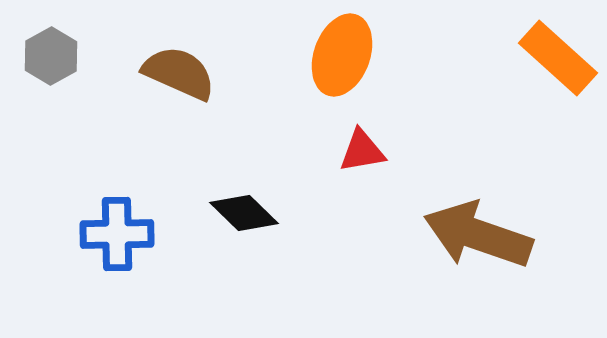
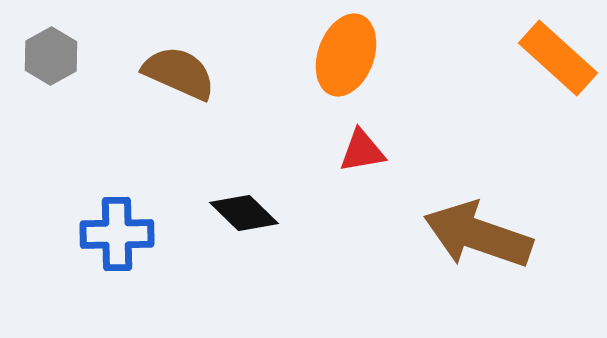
orange ellipse: moved 4 px right
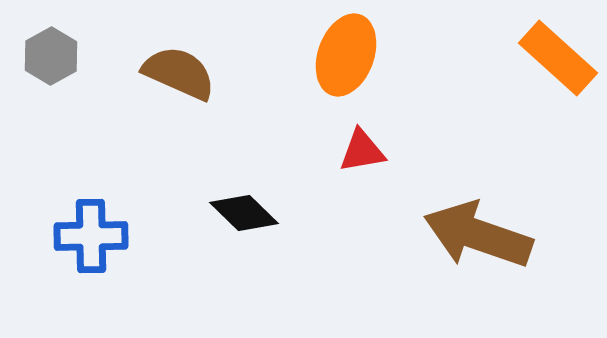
blue cross: moved 26 px left, 2 px down
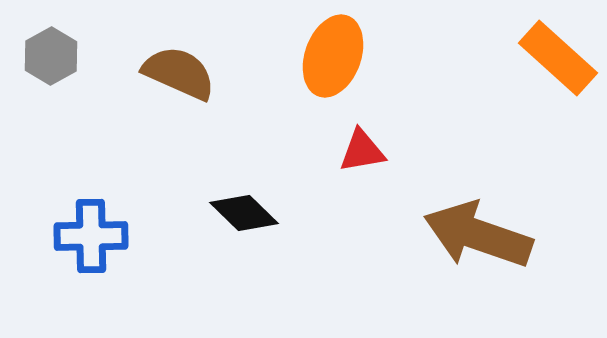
orange ellipse: moved 13 px left, 1 px down
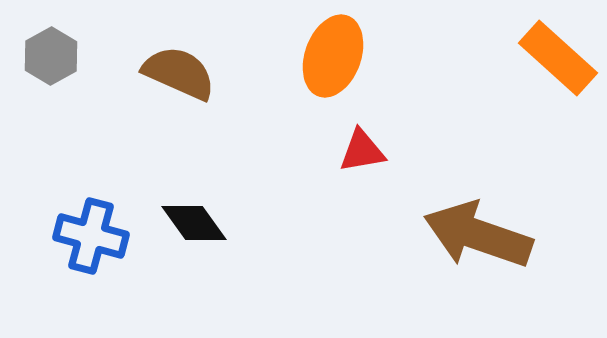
black diamond: moved 50 px left, 10 px down; rotated 10 degrees clockwise
blue cross: rotated 16 degrees clockwise
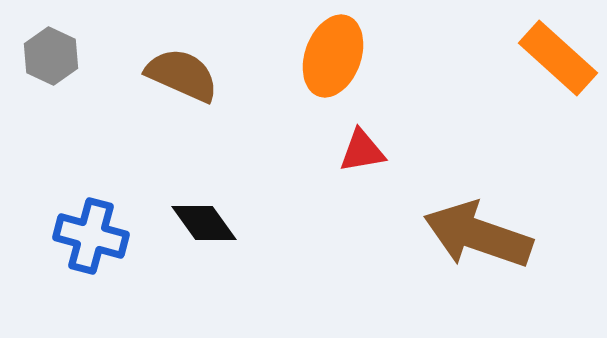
gray hexagon: rotated 6 degrees counterclockwise
brown semicircle: moved 3 px right, 2 px down
black diamond: moved 10 px right
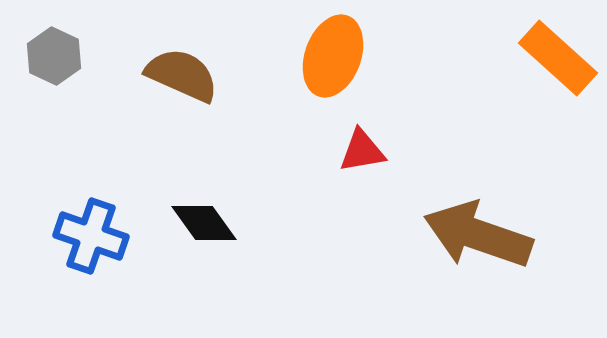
gray hexagon: moved 3 px right
blue cross: rotated 4 degrees clockwise
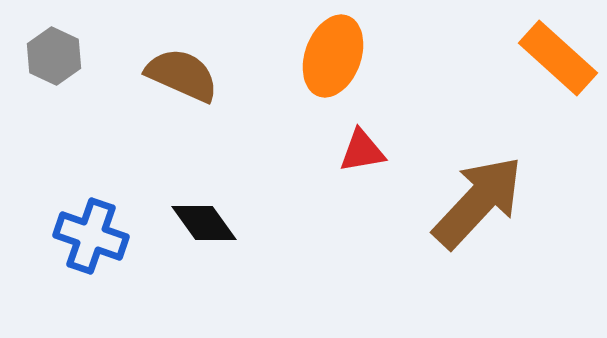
brown arrow: moved 33 px up; rotated 114 degrees clockwise
